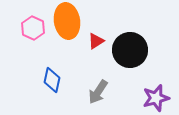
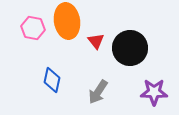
pink hexagon: rotated 15 degrees counterclockwise
red triangle: rotated 36 degrees counterclockwise
black circle: moved 2 px up
purple star: moved 2 px left, 6 px up; rotated 16 degrees clockwise
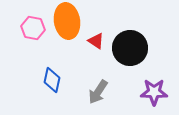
red triangle: rotated 18 degrees counterclockwise
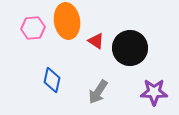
pink hexagon: rotated 15 degrees counterclockwise
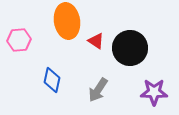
pink hexagon: moved 14 px left, 12 px down
gray arrow: moved 2 px up
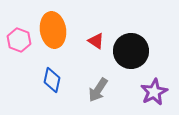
orange ellipse: moved 14 px left, 9 px down
pink hexagon: rotated 25 degrees clockwise
black circle: moved 1 px right, 3 px down
purple star: rotated 28 degrees counterclockwise
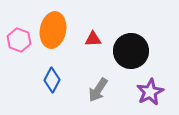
orange ellipse: rotated 20 degrees clockwise
red triangle: moved 3 px left, 2 px up; rotated 36 degrees counterclockwise
blue diamond: rotated 15 degrees clockwise
purple star: moved 4 px left
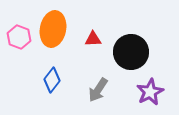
orange ellipse: moved 1 px up
pink hexagon: moved 3 px up
black circle: moved 1 px down
blue diamond: rotated 10 degrees clockwise
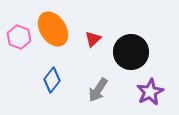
orange ellipse: rotated 44 degrees counterclockwise
red triangle: rotated 42 degrees counterclockwise
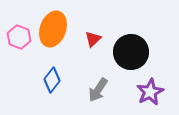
orange ellipse: rotated 52 degrees clockwise
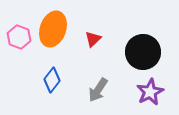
black circle: moved 12 px right
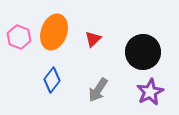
orange ellipse: moved 1 px right, 3 px down
